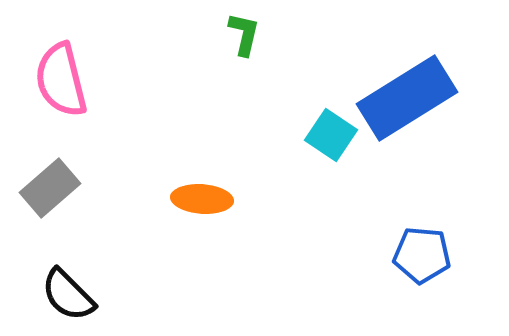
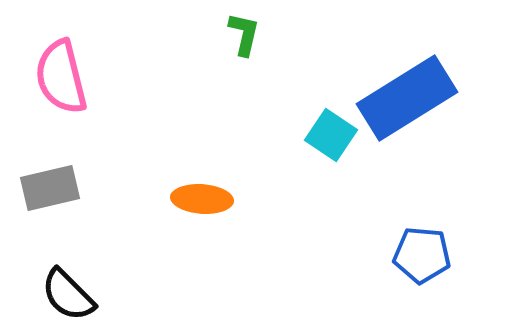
pink semicircle: moved 3 px up
gray rectangle: rotated 28 degrees clockwise
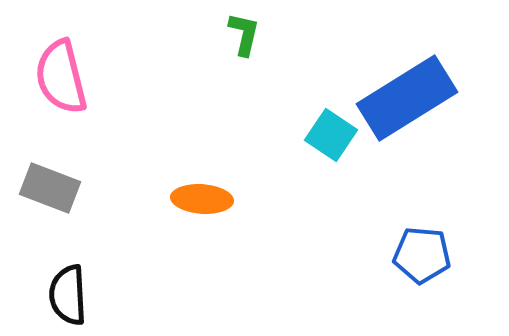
gray rectangle: rotated 34 degrees clockwise
black semicircle: rotated 42 degrees clockwise
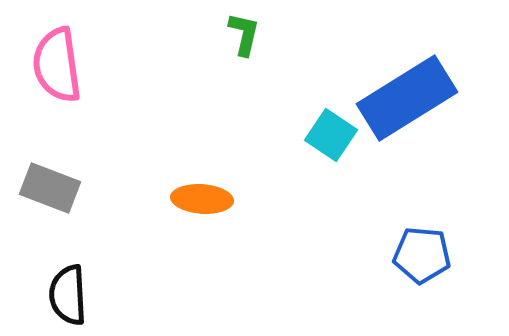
pink semicircle: moved 4 px left, 12 px up; rotated 6 degrees clockwise
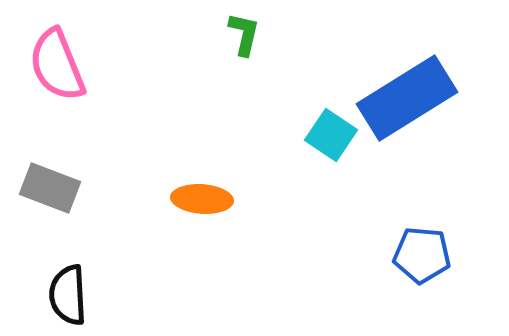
pink semicircle: rotated 14 degrees counterclockwise
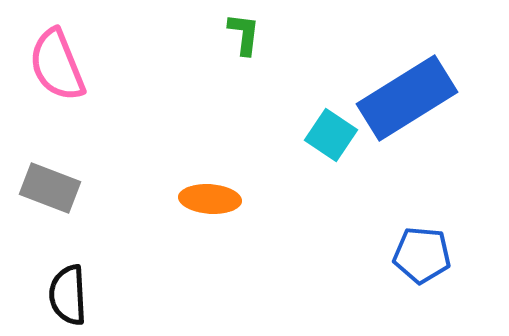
green L-shape: rotated 6 degrees counterclockwise
orange ellipse: moved 8 px right
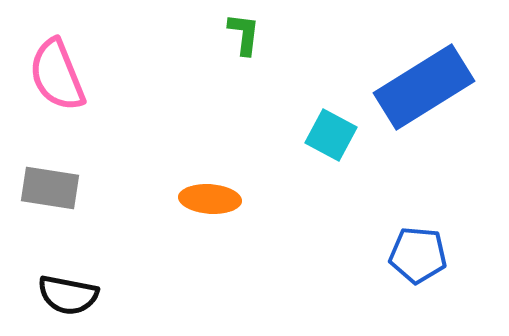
pink semicircle: moved 10 px down
blue rectangle: moved 17 px right, 11 px up
cyan square: rotated 6 degrees counterclockwise
gray rectangle: rotated 12 degrees counterclockwise
blue pentagon: moved 4 px left
black semicircle: rotated 76 degrees counterclockwise
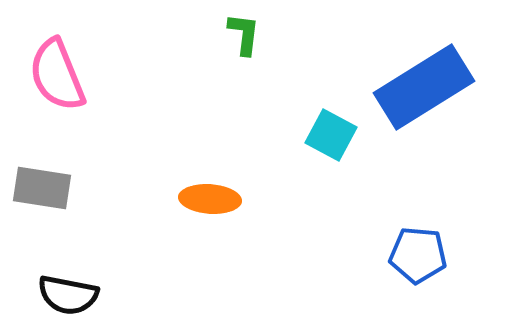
gray rectangle: moved 8 px left
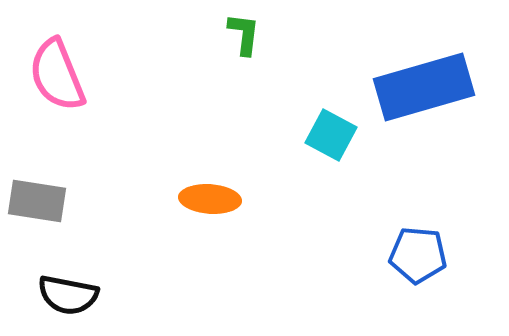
blue rectangle: rotated 16 degrees clockwise
gray rectangle: moved 5 px left, 13 px down
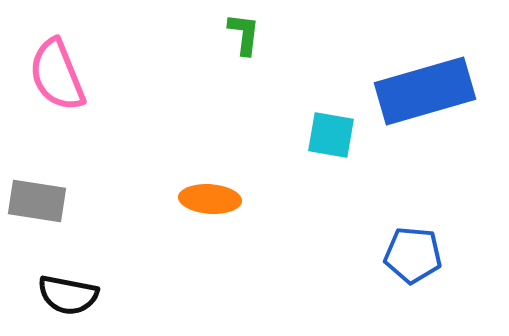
blue rectangle: moved 1 px right, 4 px down
cyan square: rotated 18 degrees counterclockwise
blue pentagon: moved 5 px left
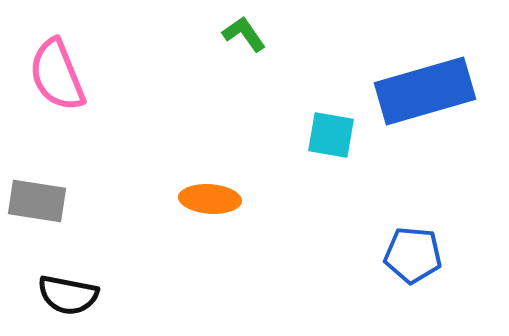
green L-shape: rotated 42 degrees counterclockwise
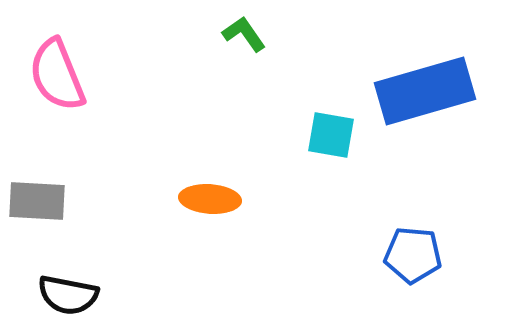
gray rectangle: rotated 6 degrees counterclockwise
